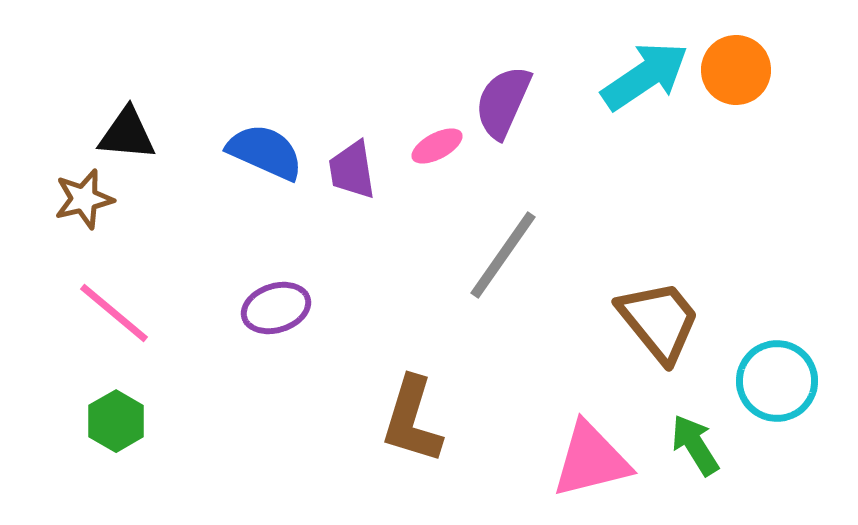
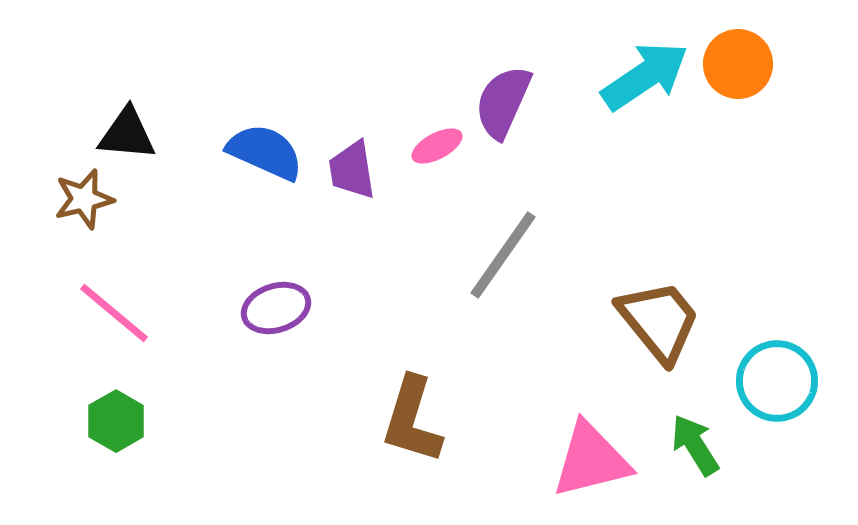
orange circle: moved 2 px right, 6 px up
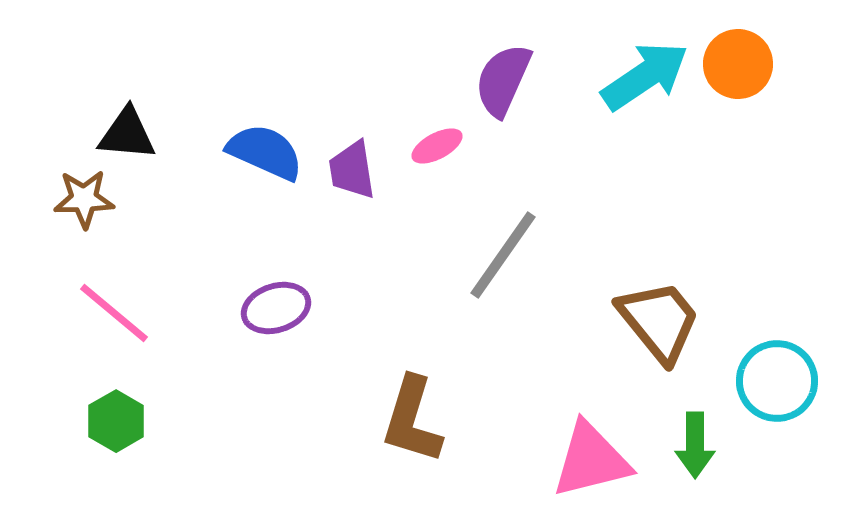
purple semicircle: moved 22 px up
brown star: rotated 12 degrees clockwise
green arrow: rotated 148 degrees counterclockwise
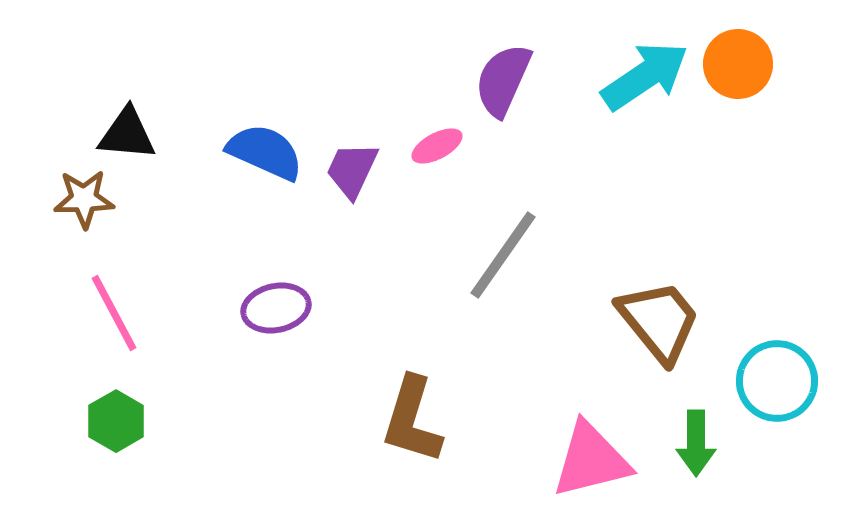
purple trapezoid: rotated 34 degrees clockwise
purple ellipse: rotated 6 degrees clockwise
pink line: rotated 22 degrees clockwise
green arrow: moved 1 px right, 2 px up
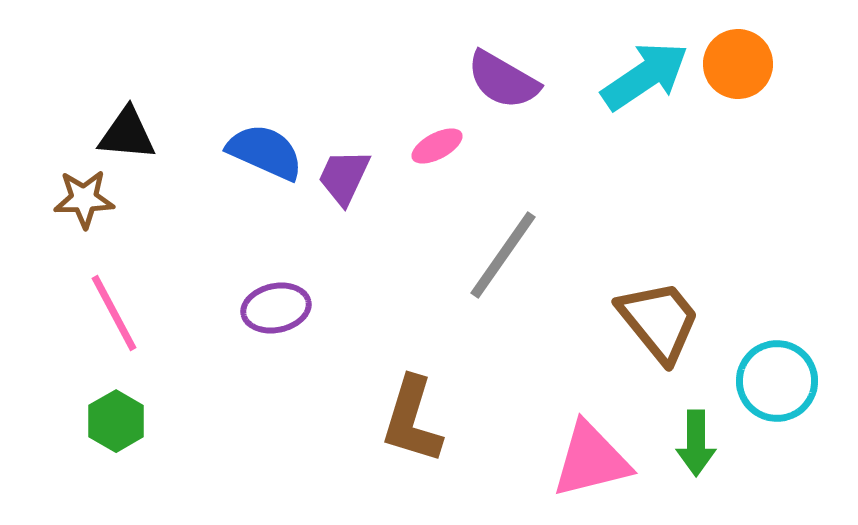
purple semicircle: rotated 84 degrees counterclockwise
purple trapezoid: moved 8 px left, 7 px down
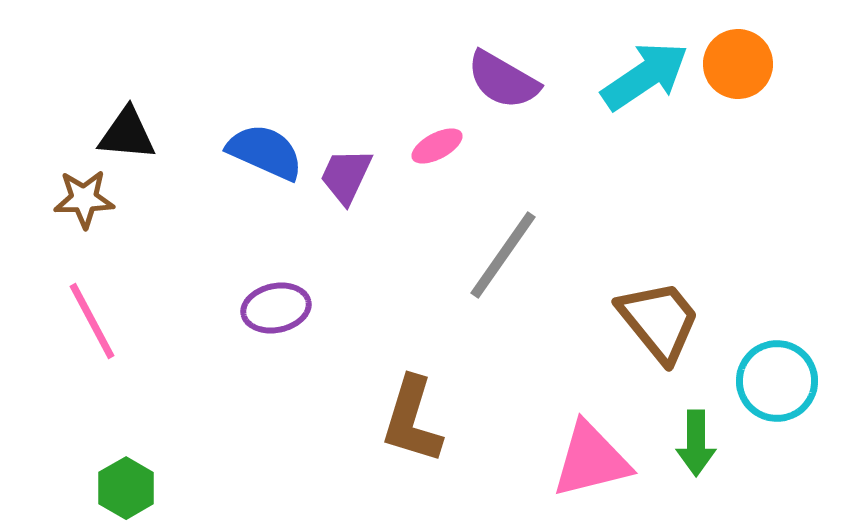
purple trapezoid: moved 2 px right, 1 px up
pink line: moved 22 px left, 8 px down
green hexagon: moved 10 px right, 67 px down
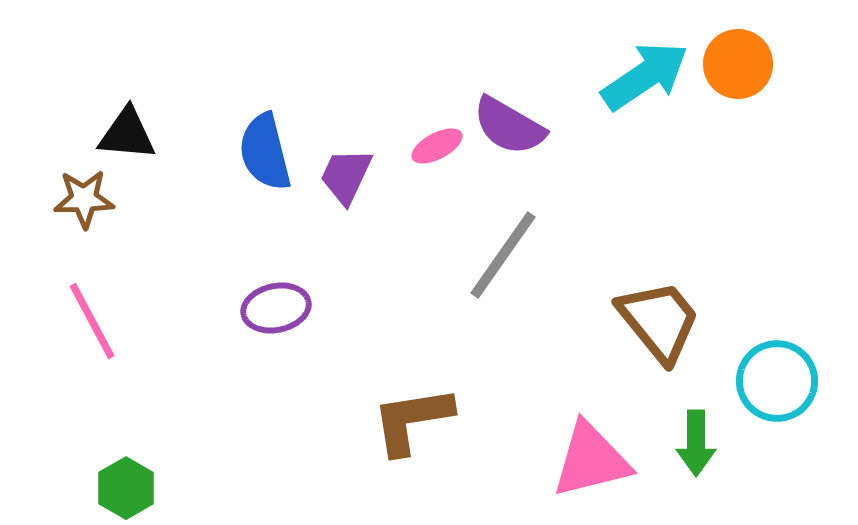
purple semicircle: moved 6 px right, 46 px down
blue semicircle: rotated 128 degrees counterclockwise
brown L-shape: rotated 64 degrees clockwise
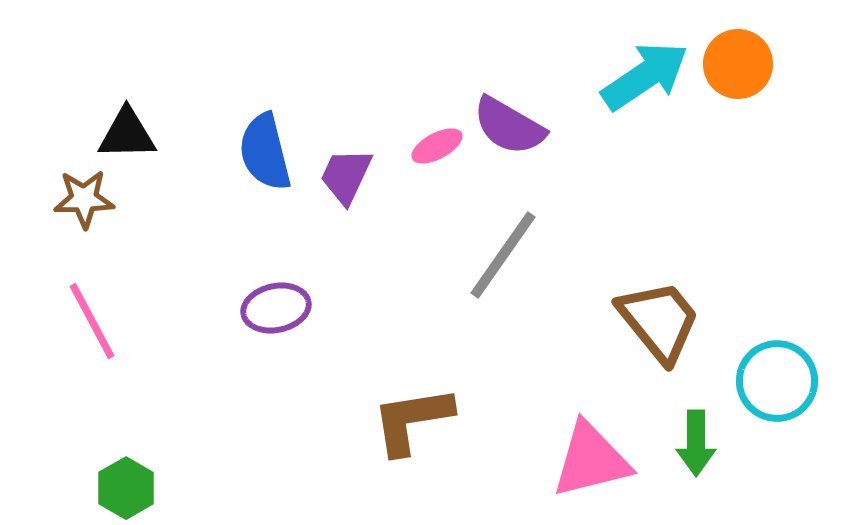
black triangle: rotated 6 degrees counterclockwise
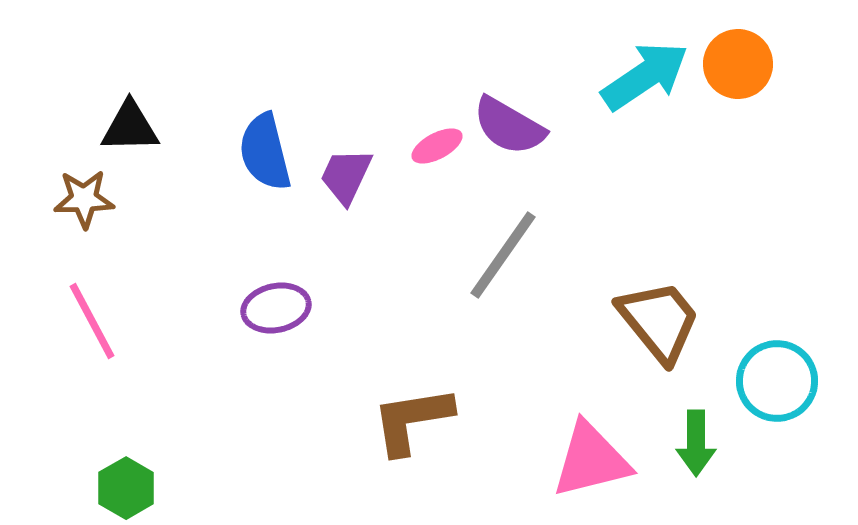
black triangle: moved 3 px right, 7 px up
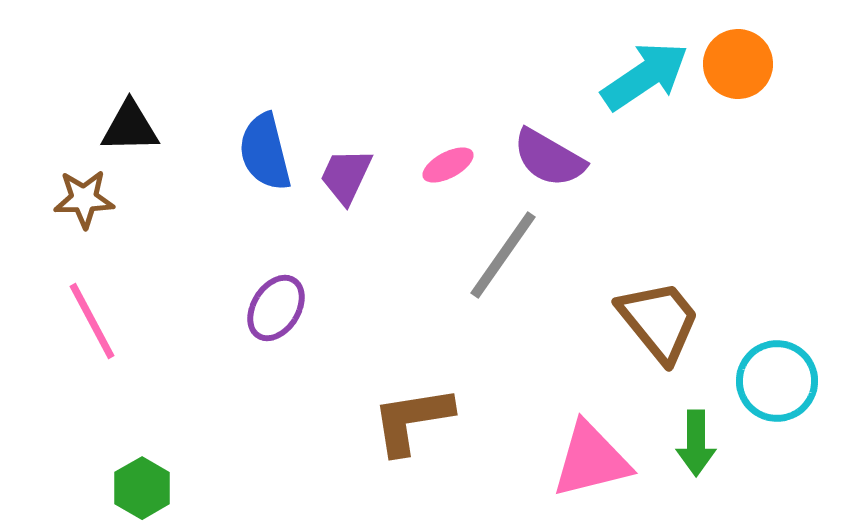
purple semicircle: moved 40 px right, 32 px down
pink ellipse: moved 11 px right, 19 px down
purple ellipse: rotated 46 degrees counterclockwise
green hexagon: moved 16 px right
